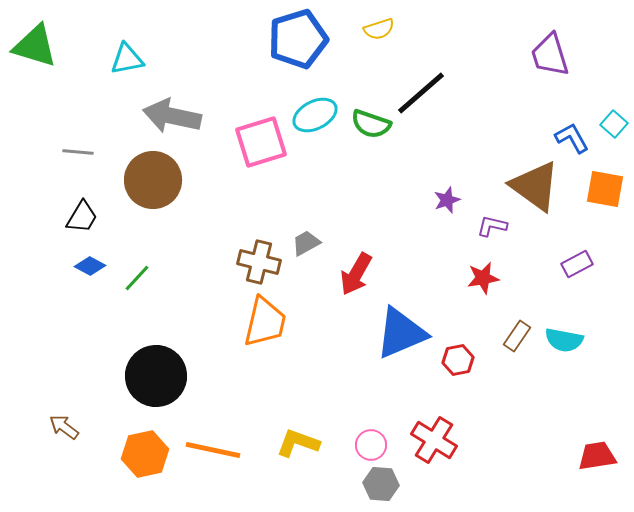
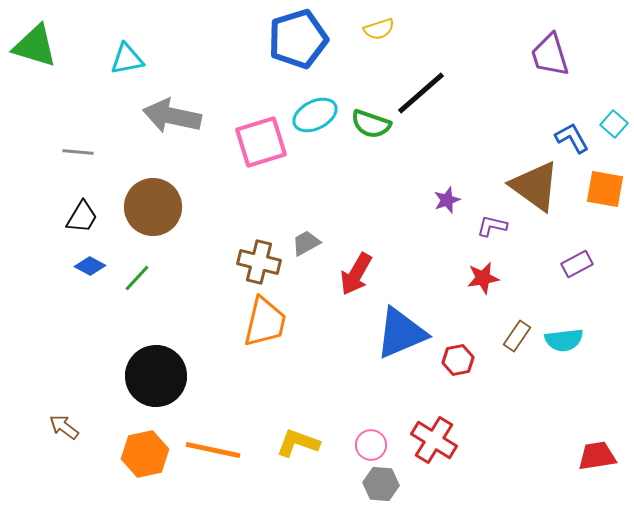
brown circle: moved 27 px down
cyan semicircle: rotated 18 degrees counterclockwise
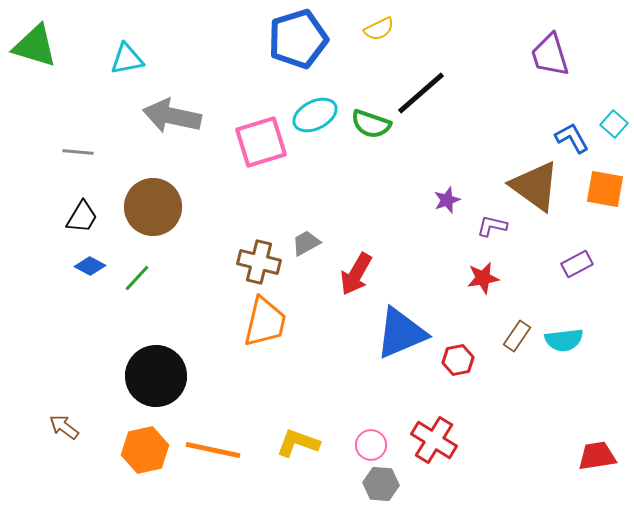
yellow semicircle: rotated 8 degrees counterclockwise
orange hexagon: moved 4 px up
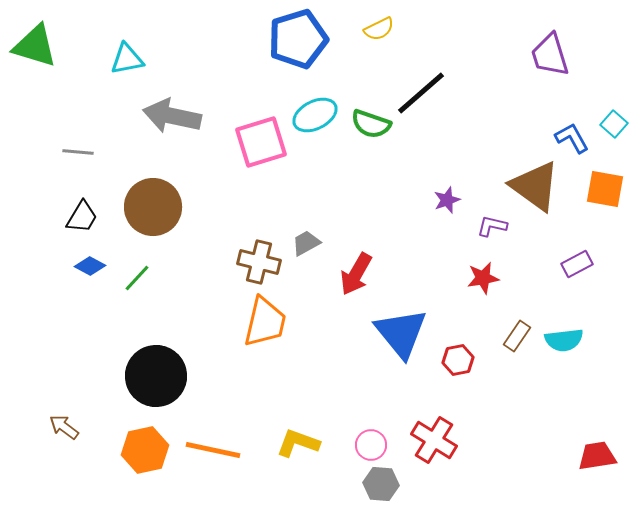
blue triangle: rotated 46 degrees counterclockwise
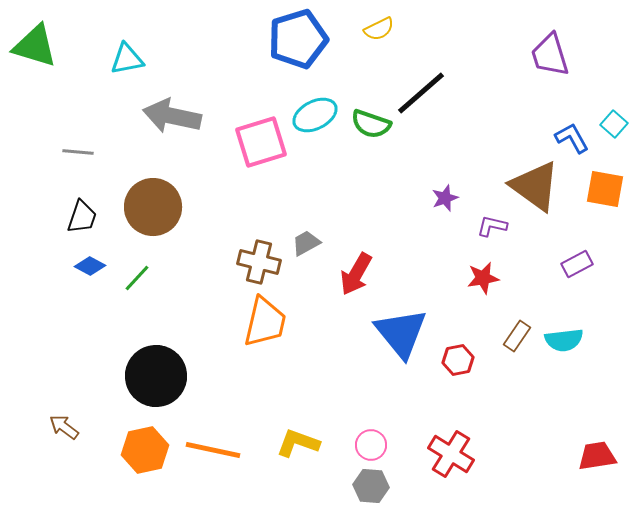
purple star: moved 2 px left, 2 px up
black trapezoid: rotated 12 degrees counterclockwise
red cross: moved 17 px right, 14 px down
gray hexagon: moved 10 px left, 2 px down
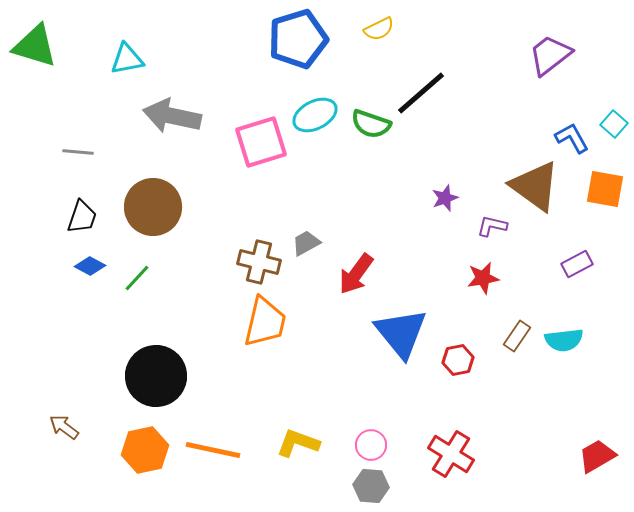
purple trapezoid: rotated 69 degrees clockwise
red arrow: rotated 6 degrees clockwise
red trapezoid: rotated 21 degrees counterclockwise
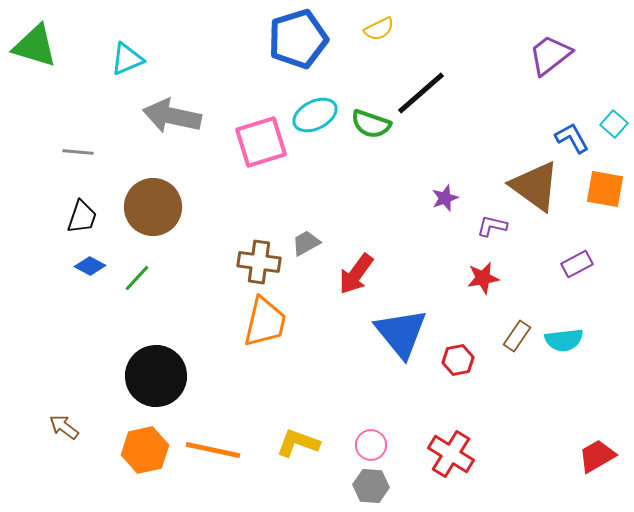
cyan triangle: rotated 12 degrees counterclockwise
brown cross: rotated 6 degrees counterclockwise
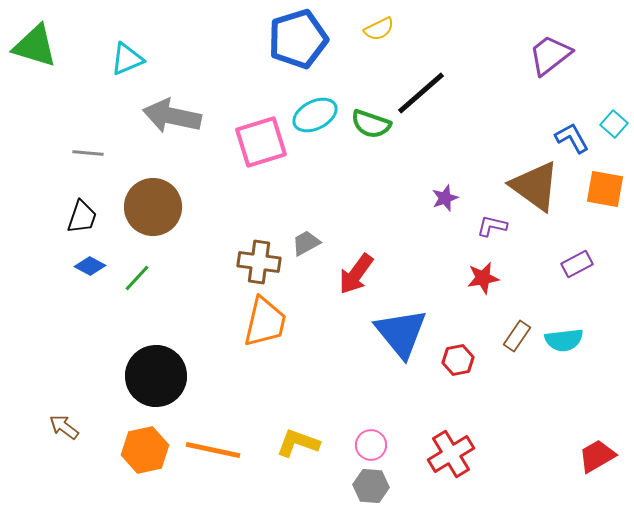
gray line: moved 10 px right, 1 px down
red cross: rotated 27 degrees clockwise
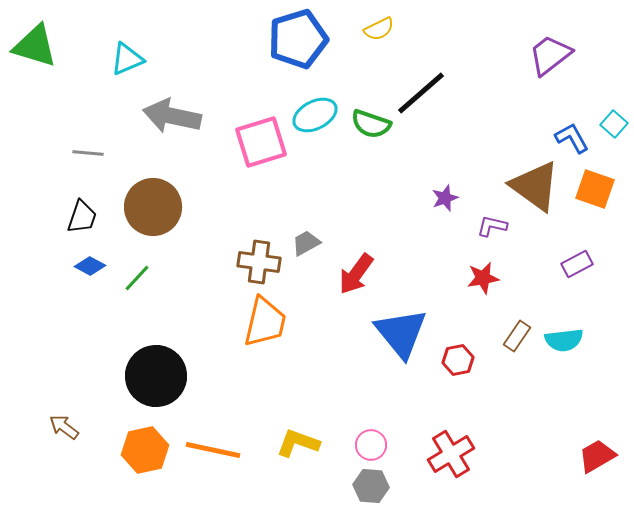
orange square: moved 10 px left; rotated 9 degrees clockwise
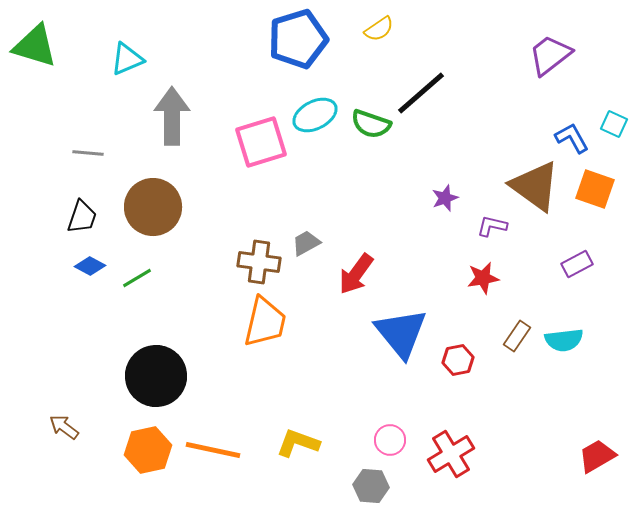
yellow semicircle: rotated 8 degrees counterclockwise
gray arrow: rotated 78 degrees clockwise
cyan square: rotated 16 degrees counterclockwise
green line: rotated 16 degrees clockwise
pink circle: moved 19 px right, 5 px up
orange hexagon: moved 3 px right
